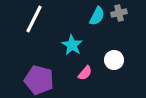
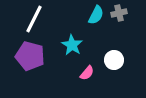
cyan semicircle: moved 1 px left, 1 px up
pink semicircle: moved 2 px right
purple pentagon: moved 9 px left, 24 px up
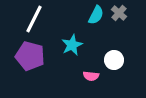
gray cross: rotated 35 degrees counterclockwise
cyan star: rotated 15 degrees clockwise
pink semicircle: moved 4 px right, 3 px down; rotated 56 degrees clockwise
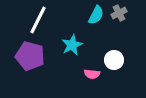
gray cross: rotated 21 degrees clockwise
white line: moved 4 px right, 1 px down
pink semicircle: moved 1 px right, 2 px up
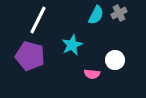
white circle: moved 1 px right
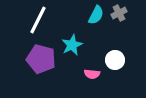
purple pentagon: moved 11 px right, 3 px down
